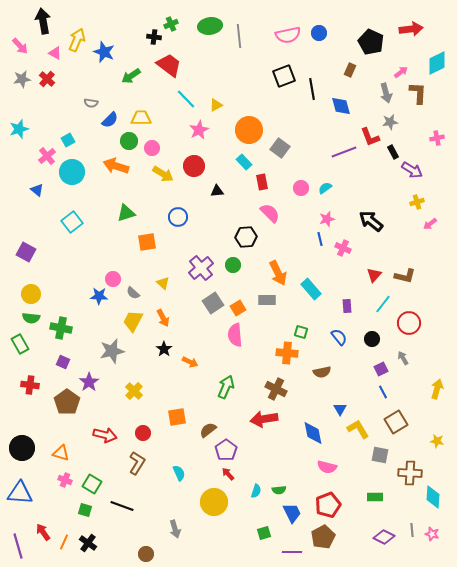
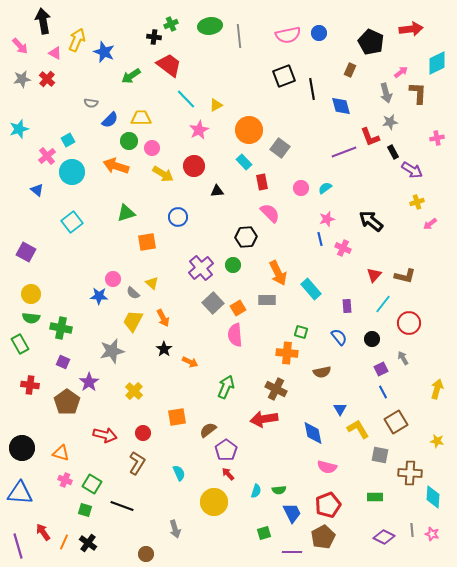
yellow triangle at (163, 283): moved 11 px left
gray square at (213, 303): rotated 10 degrees counterclockwise
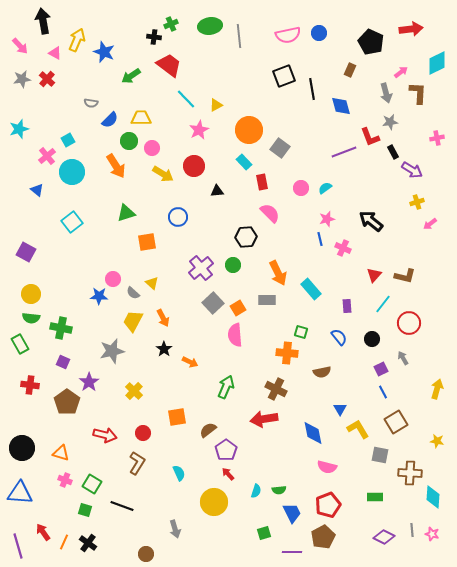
orange arrow at (116, 166): rotated 140 degrees counterclockwise
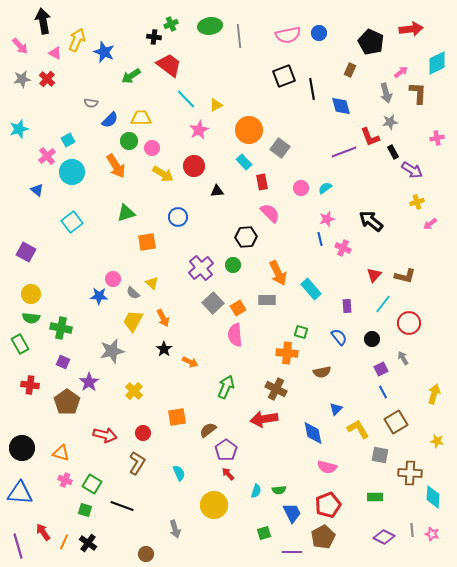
yellow arrow at (437, 389): moved 3 px left, 5 px down
blue triangle at (340, 409): moved 4 px left; rotated 16 degrees clockwise
yellow circle at (214, 502): moved 3 px down
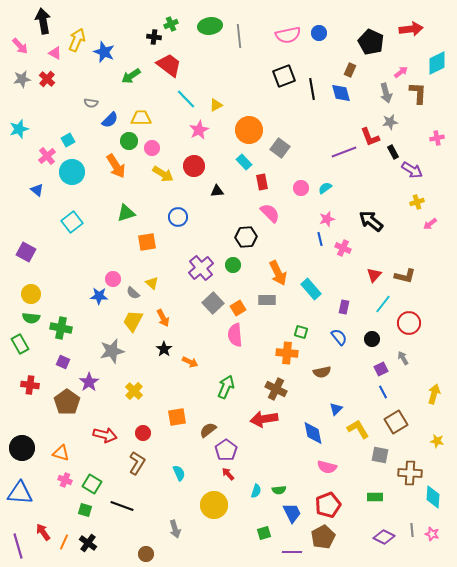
blue diamond at (341, 106): moved 13 px up
purple rectangle at (347, 306): moved 3 px left, 1 px down; rotated 16 degrees clockwise
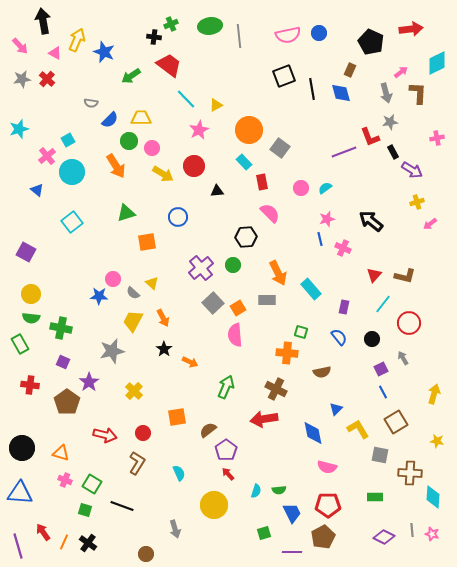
red pentagon at (328, 505): rotated 20 degrees clockwise
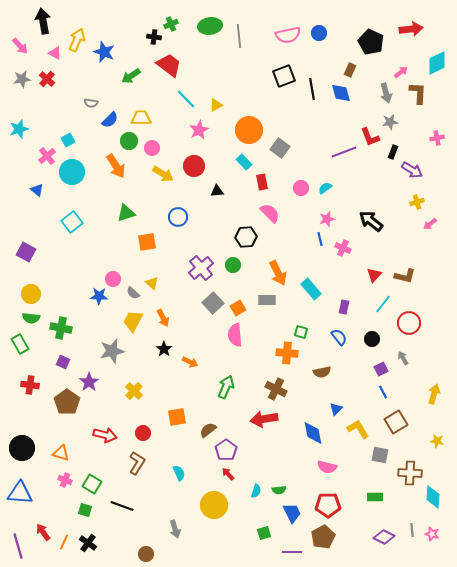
black rectangle at (393, 152): rotated 48 degrees clockwise
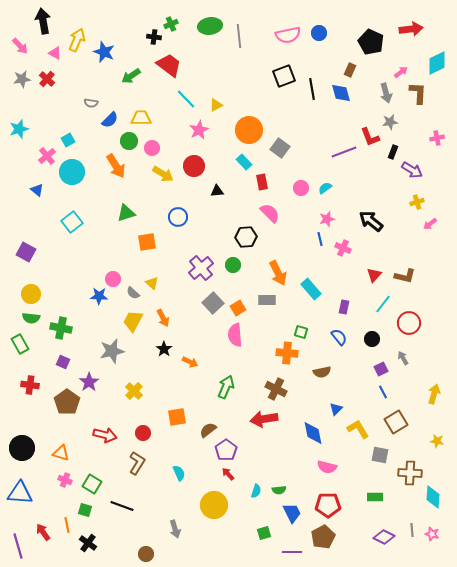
orange line at (64, 542): moved 3 px right, 17 px up; rotated 35 degrees counterclockwise
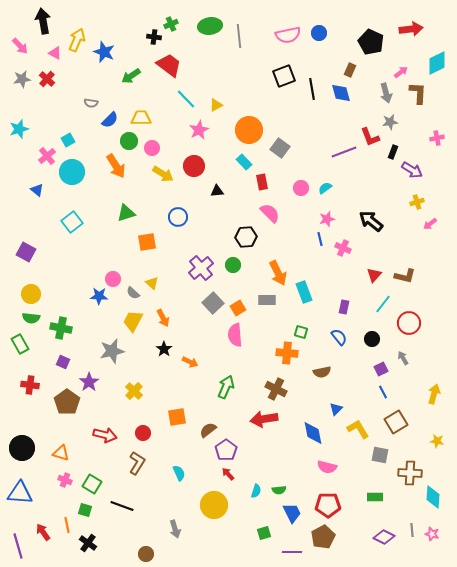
cyan rectangle at (311, 289): moved 7 px left, 3 px down; rotated 20 degrees clockwise
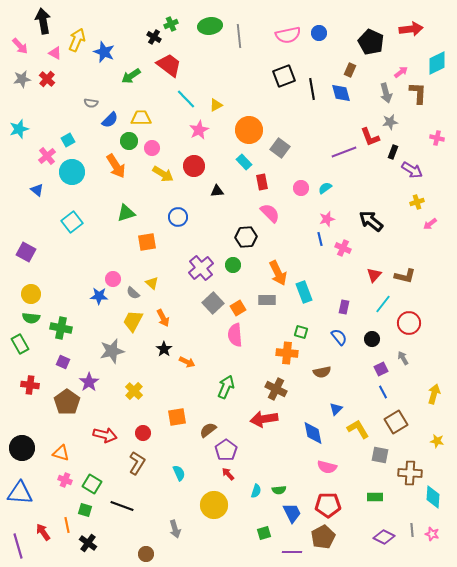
black cross at (154, 37): rotated 24 degrees clockwise
pink cross at (437, 138): rotated 24 degrees clockwise
orange arrow at (190, 362): moved 3 px left
